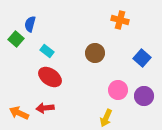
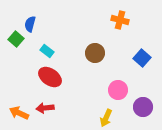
purple circle: moved 1 px left, 11 px down
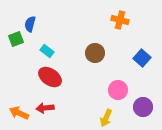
green square: rotated 28 degrees clockwise
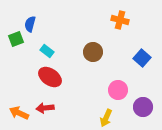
brown circle: moved 2 px left, 1 px up
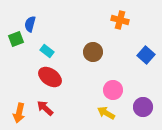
blue square: moved 4 px right, 3 px up
pink circle: moved 5 px left
red arrow: rotated 48 degrees clockwise
orange arrow: rotated 102 degrees counterclockwise
yellow arrow: moved 5 px up; rotated 96 degrees clockwise
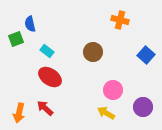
blue semicircle: rotated 28 degrees counterclockwise
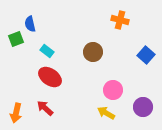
orange arrow: moved 3 px left
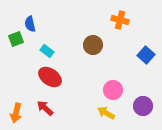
brown circle: moved 7 px up
purple circle: moved 1 px up
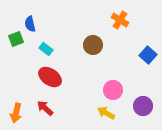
orange cross: rotated 18 degrees clockwise
cyan rectangle: moved 1 px left, 2 px up
blue square: moved 2 px right
